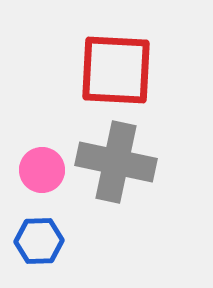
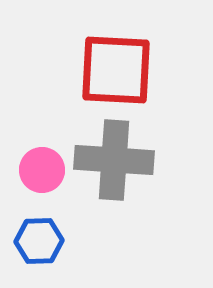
gray cross: moved 2 px left, 2 px up; rotated 8 degrees counterclockwise
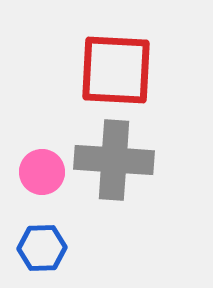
pink circle: moved 2 px down
blue hexagon: moved 3 px right, 7 px down
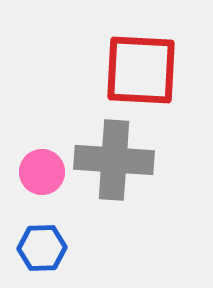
red square: moved 25 px right
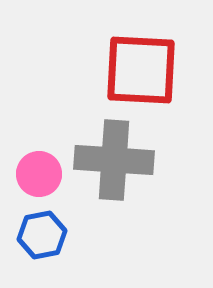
pink circle: moved 3 px left, 2 px down
blue hexagon: moved 13 px up; rotated 9 degrees counterclockwise
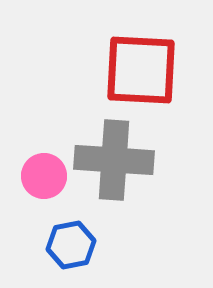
pink circle: moved 5 px right, 2 px down
blue hexagon: moved 29 px right, 10 px down
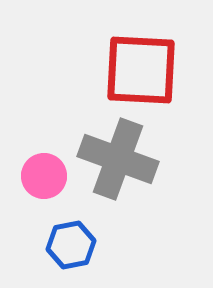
gray cross: moved 4 px right, 1 px up; rotated 16 degrees clockwise
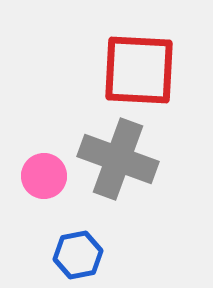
red square: moved 2 px left
blue hexagon: moved 7 px right, 10 px down
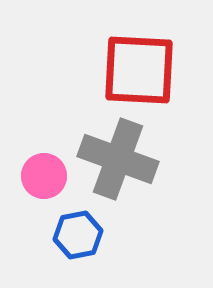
blue hexagon: moved 20 px up
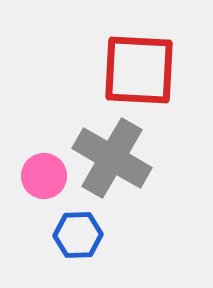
gray cross: moved 6 px left, 1 px up; rotated 10 degrees clockwise
blue hexagon: rotated 9 degrees clockwise
